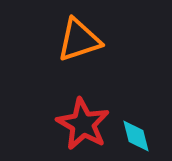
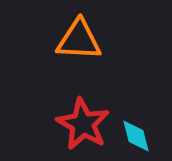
orange triangle: rotated 21 degrees clockwise
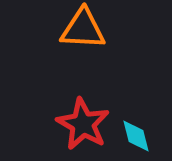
orange triangle: moved 4 px right, 11 px up
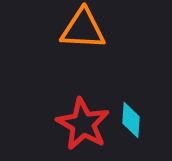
cyan diamond: moved 5 px left, 16 px up; rotated 18 degrees clockwise
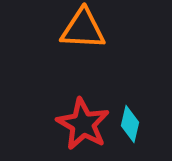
cyan diamond: moved 1 px left, 4 px down; rotated 9 degrees clockwise
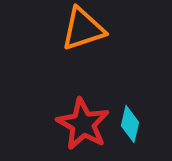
orange triangle: rotated 21 degrees counterclockwise
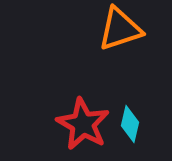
orange triangle: moved 37 px right
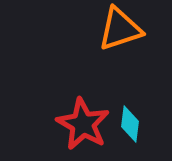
cyan diamond: rotated 6 degrees counterclockwise
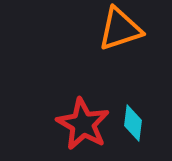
cyan diamond: moved 3 px right, 1 px up
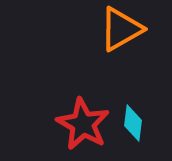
orange triangle: moved 1 px right; rotated 12 degrees counterclockwise
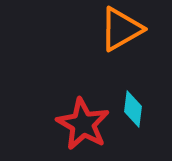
cyan diamond: moved 14 px up
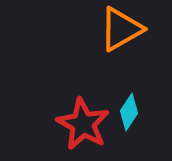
cyan diamond: moved 4 px left, 3 px down; rotated 27 degrees clockwise
